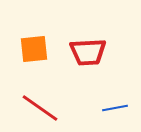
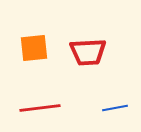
orange square: moved 1 px up
red line: rotated 42 degrees counterclockwise
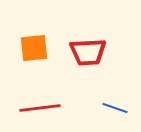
blue line: rotated 30 degrees clockwise
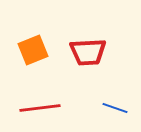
orange square: moved 1 px left, 2 px down; rotated 16 degrees counterclockwise
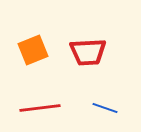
blue line: moved 10 px left
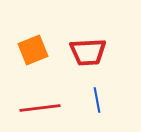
blue line: moved 8 px left, 8 px up; rotated 60 degrees clockwise
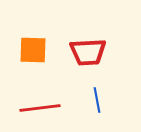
orange square: rotated 24 degrees clockwise
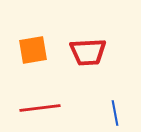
orange square: rotated 12 degrees counterclockwise
blue line: moved 18 px right, 13 px down
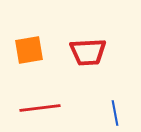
orange square: moved 4 px left
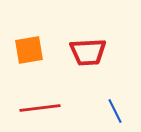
blue line: moved 2 px up; rotated 15 degrees counterclockwise
